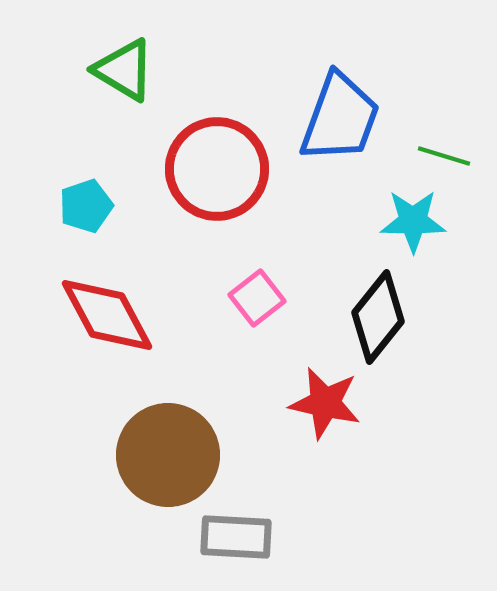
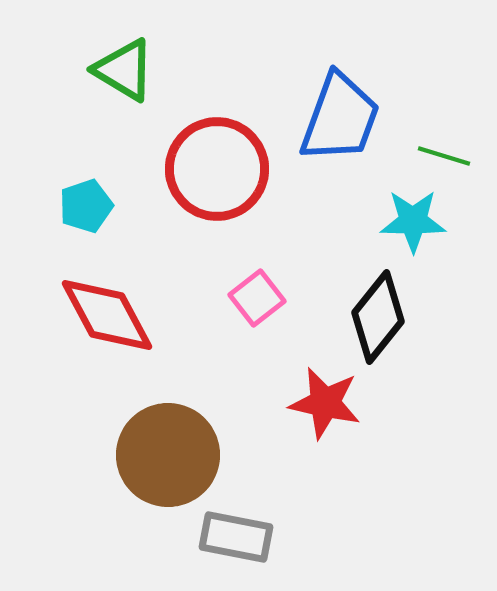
gray rectangle: rotated 8 degrees clockwise
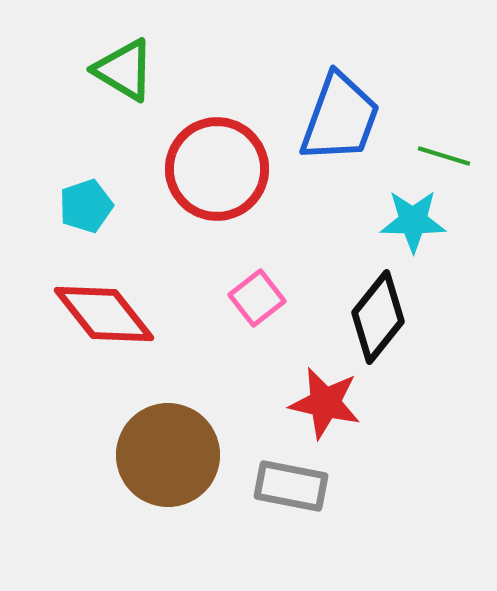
red diamond: moved 3 px left, 1 px up; rotated 10 degrees counterclockwise
gray rectangle: moved 55 px right, 51 px up
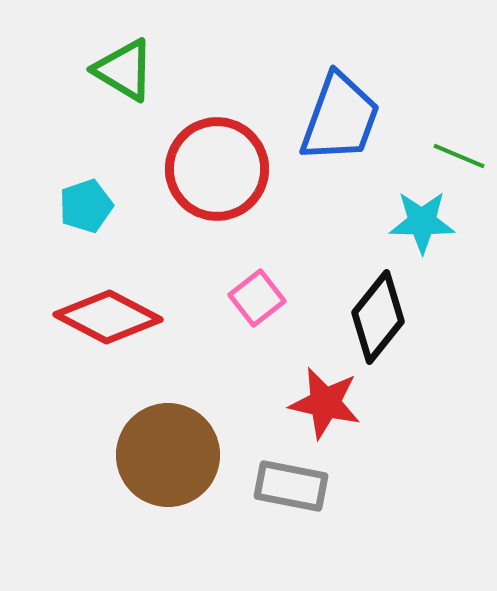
green line: moved 15 px right; rotated 6 degrees clockwise
cyan star: moved 9 px right, 1 px down
red diamond: moved 4 px right, 3 px down; rotated 24 degrees counterclockwise
